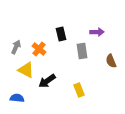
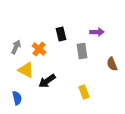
brown semicircle: moved 1 px right, 3 px down
yellow rectangle: moved 5 px right, 2 px down
blue semicircle: rotated 72 degrees clockwise
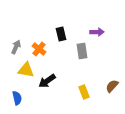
brown semicircle: moved 22 px down; rotated 64 degrees clockwise
yellow triangle: rotated 18 degrees counterclockwise
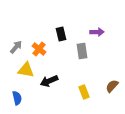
gray arrow: rotated 16 degrees clockwise
black arrow: moved 2 px right; rotated 12 degrees clockwise
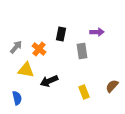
black rectangle: rotated 24 degrees clockwise
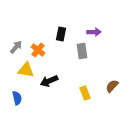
purple arrow: moved 3 px left
orange cross: moved 1 px left, 1 px down
yellow rectangle: moved 1 px right, 1 px down
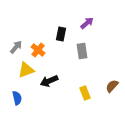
purple arrow: moved 7 px left, 9 px up; rotated 40 degrees counterclockwise
yellow triangle: rotated 30 degrees counterclockwise
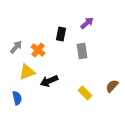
yellow triangle: moved 1 px right, 2 px down
yellow rectangle: rotated 24 degrees counterclockwise
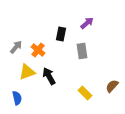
black arrow: moved 5 px up; rotated 84 degrees clockwise
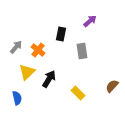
purple arrow: moved 3 px right, 2 px up
yellow triangle: rotated 24 degrees counterclockwise
black arrow: moved 3 px down; rotated 60 degrees clockwise
yellow rectangle: moved 7 px left
